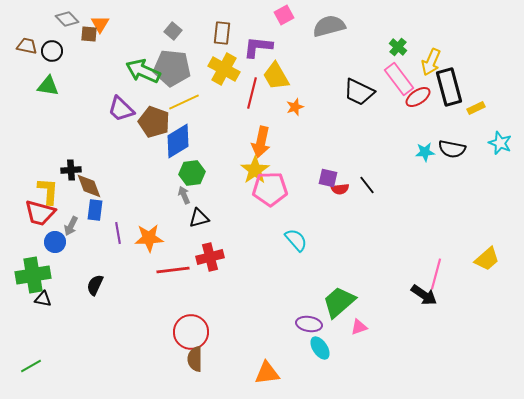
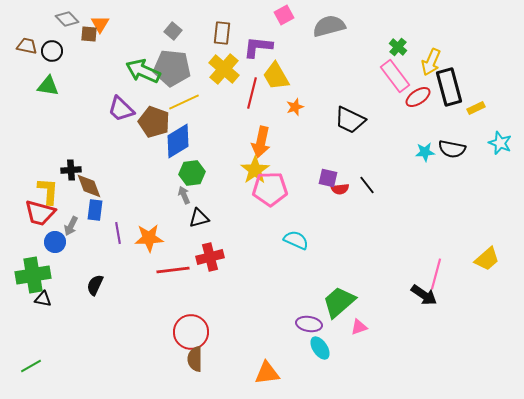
yellow cross at (224, 69): rotated 12 degrees clockwise
pink rectangle at (399, 79): moved 4 px left, 3 px up
black trapezoid at (359, 92): moved 9 px left, 28 px down
cyan semicircle at (296, 240): rotated 25 degrees counterclockwise
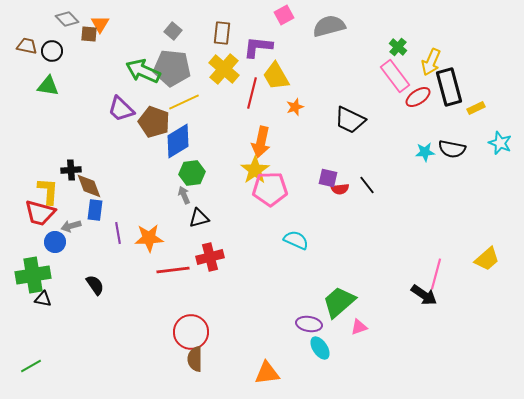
gray arrow at (71, 226): rotated 48 degrees clockwise
black semicircle at (95, 285): rotated 120 degrees clockwise
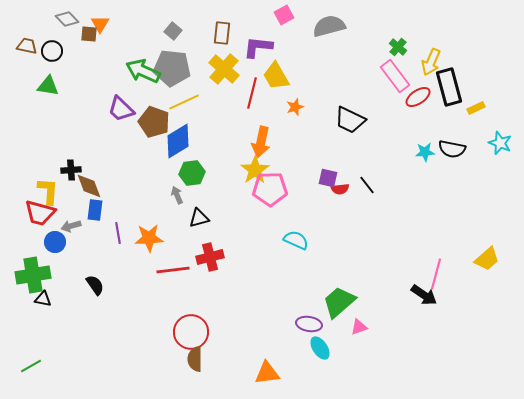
gray arrow at (184, 195): moved 7 px left
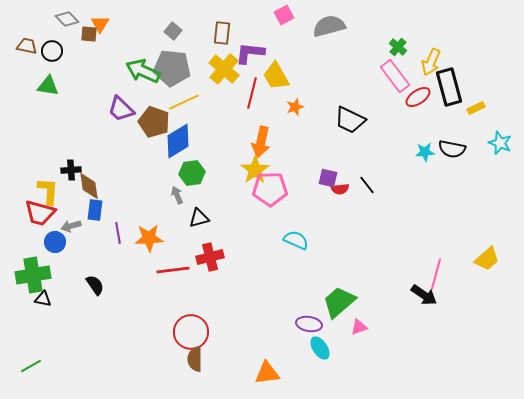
purple L-shape at (258, 47): moved 8 px left, 6 px down
brown diamond at (89, 186): rotated 12 degrees clockwise
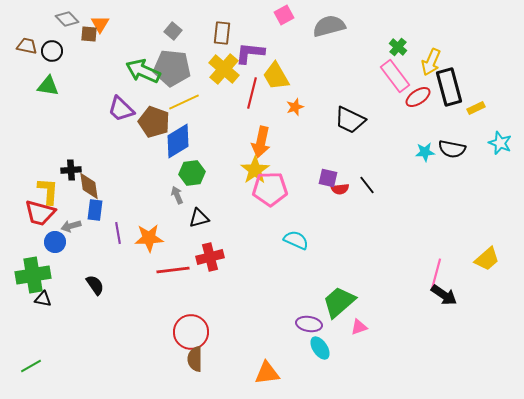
black arrow at (424, 295): moved 20 px right
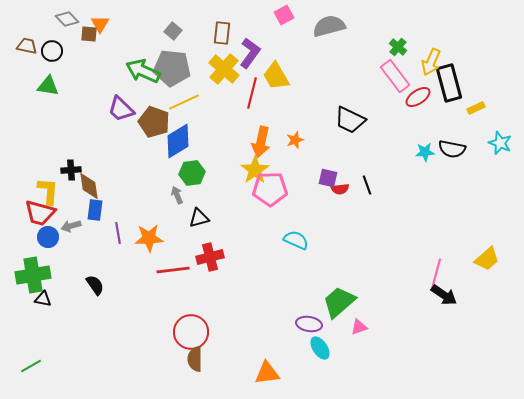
purple L-shape at (250, 53): rotated 120 degrees clockwise
black rectangle at (449, 87): moved 4 px up
orange star at (295, 107): moved 33 px down
black line at (367, 185): rotated 18 degrees clockwise
blue circle at (55, 242): moved 7 px left, 5 px up
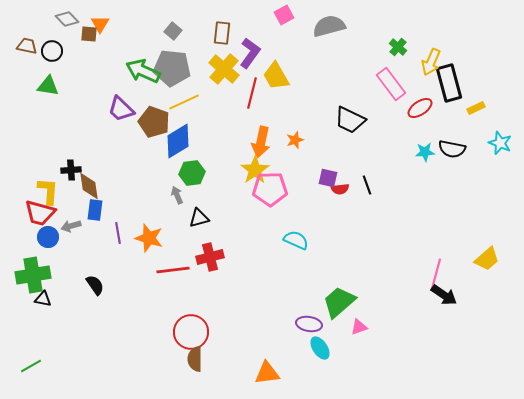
pink rectangle at (395, 76): moved 4 px left, 8 px down
red ellipse at (418, 97): moved 2 px right, 11 px down
orange star at (149, 238): rotated 20 degrees clockwise
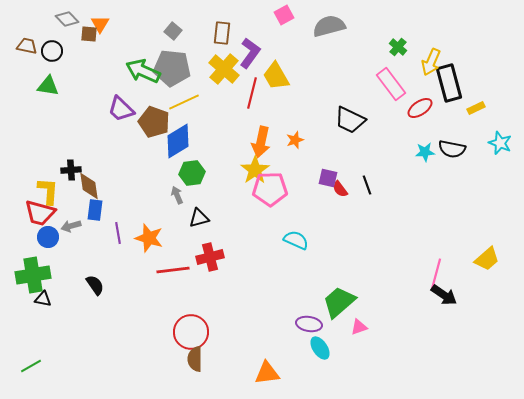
red semicircle at (340, 189): rotated 60 degrees clockwise
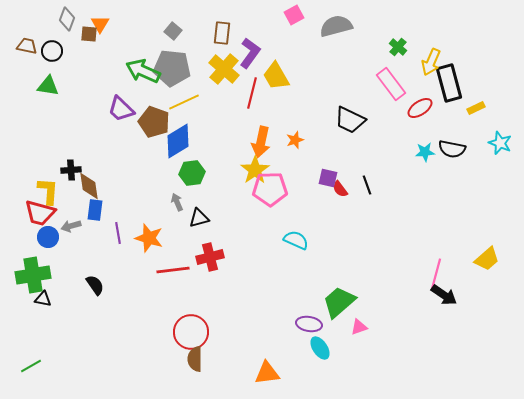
pink square at (284, 15): moved 10 px right
gray diamond at (67, 19): rotated 65 degrees clockwise
gray semicircle at (329, 26): moved 7 px right
gray arrow at (177, 195): moved 7 px down
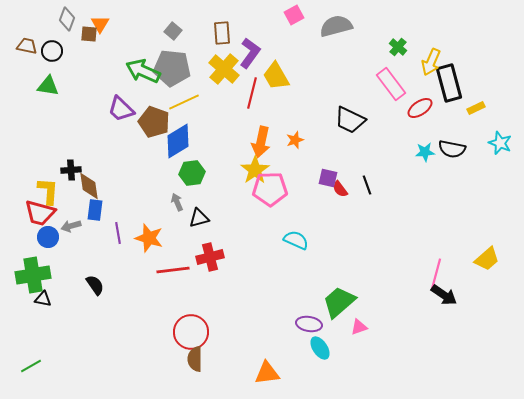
brown rectangle at (222, 33): rotated 10 degrees counterclockwise
